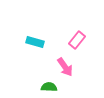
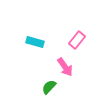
green semicircle: rotated 49 degrees counterclockwise
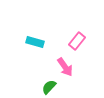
pink rectangle: moved 1 px down
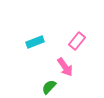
cyan rectangle: rotated 36 degrees counterclockwise
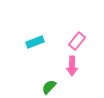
pink arrow: moved 7 px right, 1 px up; rotated 36 degrees clockwise
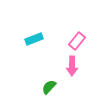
cyan rectangle: moved 1 px left, 3 px up
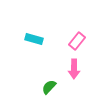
cyan rectangle: rotated 36 degrees clockwise
pink arrow: moved 2 px right, 3 px down
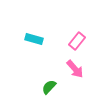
pink arrow: moved 1 px right; rotated 42 degrees counterclockwise
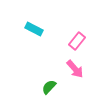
cyan rectangle: moved 10 px up; rotated 12 degrees clockwise
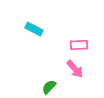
pink rectangle: moved 2 px right, 4 px down; rotated 48 degrees clockwise
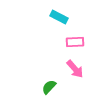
cyan rectangle: moved 25 px right, 12 px up
pink rectangle: moved 4 px left, 3 px up
